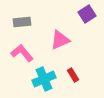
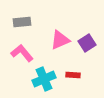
purple square: moved 29 px down
red rectangle: rotated 56 degrees counterclockwise
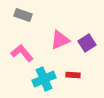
gray rectangle: moved 1 px right, 7 px up; rotated 24 degrees clockwise
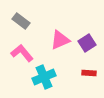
gray rectangle: moved 2 px left, 6 px down; rotated 18 degrees clockwise
red rectangle: moved 16 px right, 2 px up
cyan cross: moved 2 px up
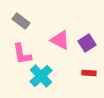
pink triangle: rotated 50 degrees clockwise
pink L-shape: moved 1 px down; rotated 150 degrees counterclockwise
cyan cross: moved 3 px left, 1 px up; rotated 20 degrees counterclockwise
